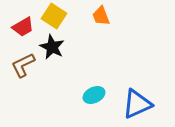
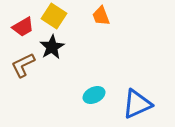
black star: rotated 15 degrees clockwise
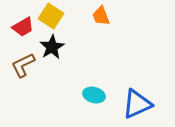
yellow square: moved 3 px left
cyan ellipse: rotated 40 degrees clockwise
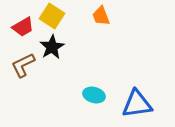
yellow square: moved 1 px right
blue triangle: rotated 16 degrees clockwise
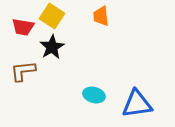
orange trapezoid: rotated 15 degrees clockwise
red trapezoid: rotated 40 degrees clockwise
brown L-shape: moved 6 px down; rotated 20 degrees clockwise
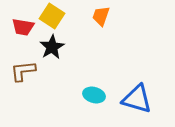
orange trapezoid: rotated 25 degrees clockwise
blue triangle: moved 5 px up; rotated 24 degrees clockwise
